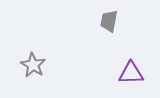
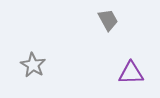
gray trapezoid: moved 1 px left, 1 px up; rotated 140 degrees clockwise
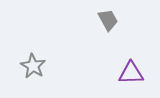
gray star: moved 1 px down
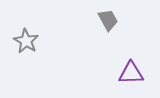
gray star: moved 7 px left, 25 px up
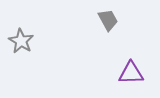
gray star: moved 5 px left
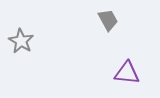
purple triangle: moved 4 px left; rotated 8 degrees clockwise
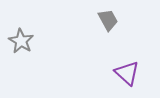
purple triangle: rotated 36 degrees clockwise
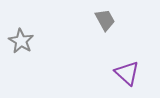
gray trapezoid: moved 3 px left
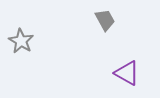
purple triangle: rotated 12 degrees counterclockwise
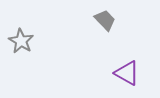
gray trapezoid: rotated 15 degrees counterclockwise
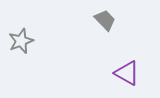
gray star: rotated 20 degrees clockwise
